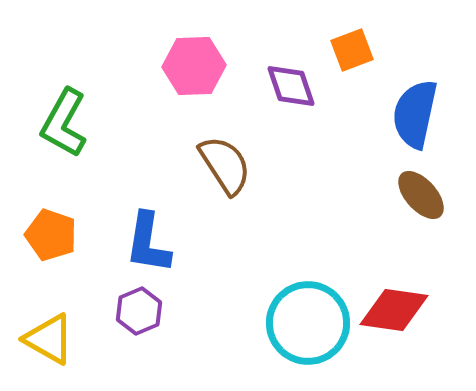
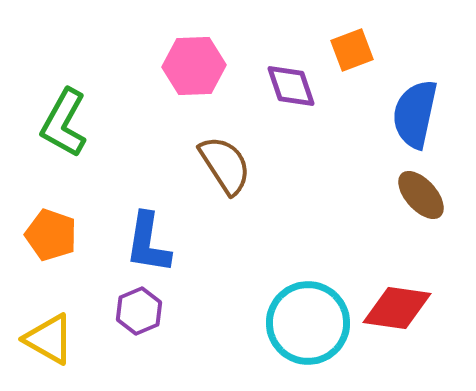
red diamond: moved 3 px right, 2 px up
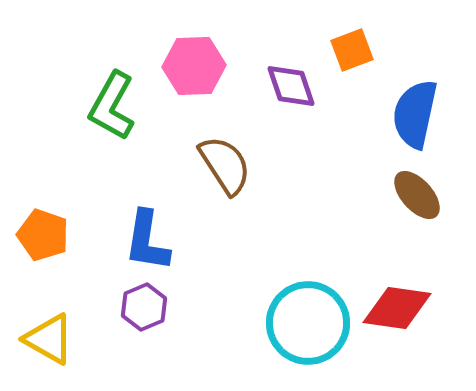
green L-shape: moved 48 px right, 17 px up
brown ellipse: moved 4 px left
orange pentagon: moved 8 px left
blue L-shape: moved 1 px left, 2 px up
purple hexagon: moved 5 px right, 4 px up
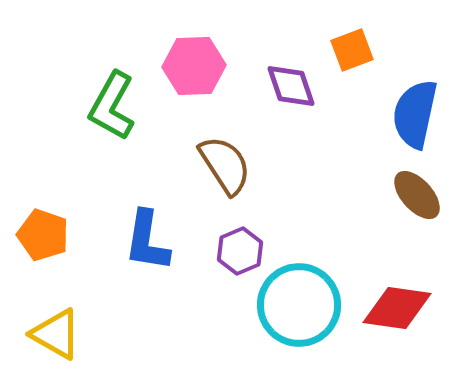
purple hexagon: moved 96 px right, 56 px up
cyan circle: moved 9 px left, 18 px up
yellow triangle: moved 7 px right, 5 px up
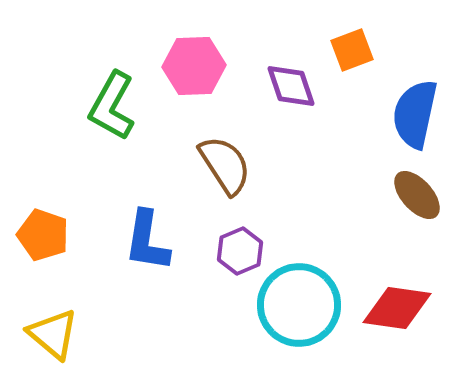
yellow triangle: moved 3 px left; rotated 10 degrees clockwise
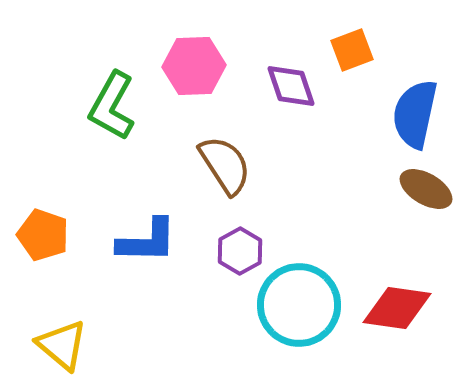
brown ellipse: moved 9 px right, 6 px up; rotated 18 degrees counterclockwise
blue L-shape: rotated 98 degrees counterclockwise
purple hexagon: rotated 6 degrees counterclockwise
yellow triangle: moved 9 px right, 11 px down
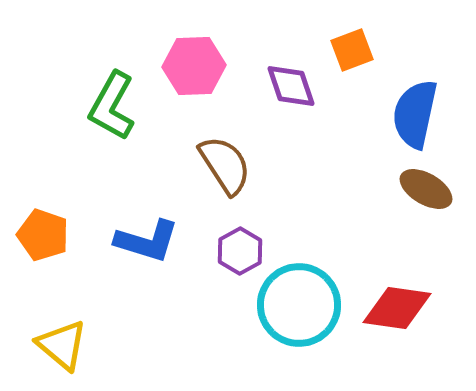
blue L-shape: rotated 16 degrees clockwise
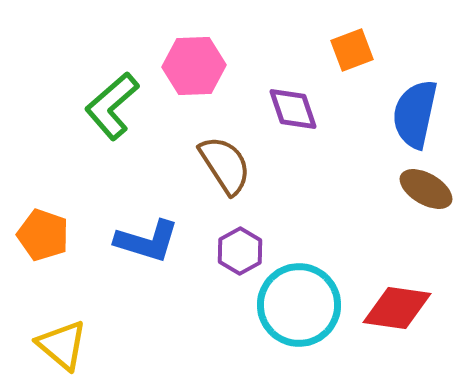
purple diamond: moved 2 px right, 23 px down
green L-shape: rotated 20 degrees clockwise
